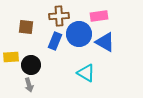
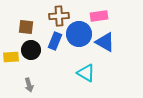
black circle: moved 15 px up
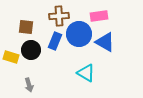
yellow rectangle: rotated 21 degrees clockwise
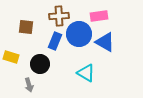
black circle: moved 9 px right, 14 px down
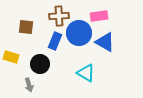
blue circle: moved 1 px up
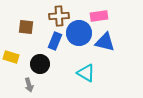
blue triangle: rotated 15 degrees counterclockwise
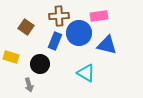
brown square: rotated 28 degrees clockwise
blue triangle: moved 2 px right, 3 px down
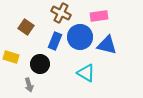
brown cross: moved 2 px right, 3 px up; rotated 30 degrees clockwise
blue circle: moved 1 px right, 4 px down
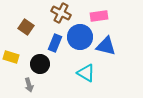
blue rectangle: moved 2 px down
blue triangle: moved 1 px left, 1 px down
